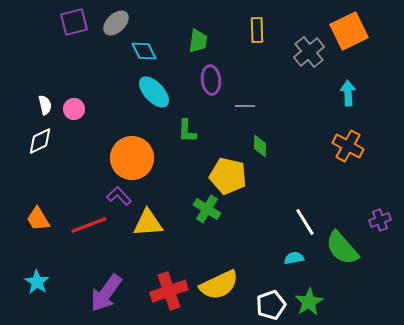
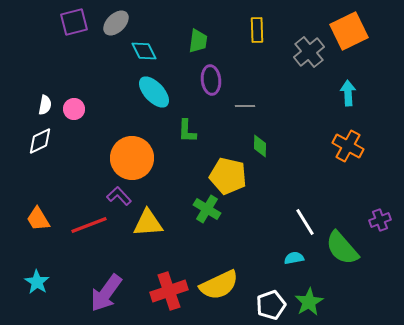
white semicircle: rotated 24 degrees clockwise
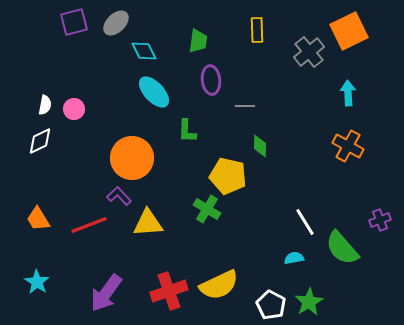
white pentagon: rotated 24 degrees counterclockwise
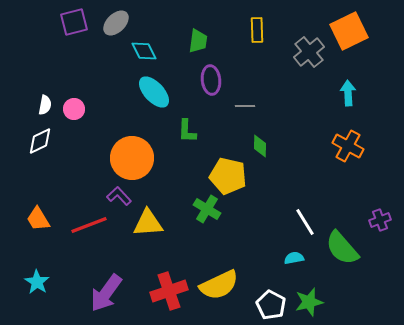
green star: rotated 16 degrees clockwise
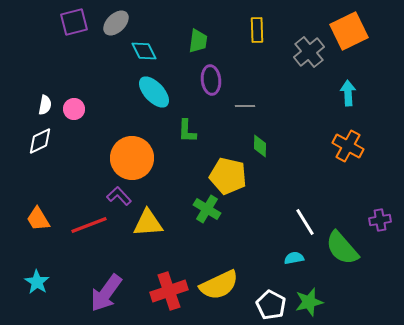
purple cross: rotated 10 degrees clockwise
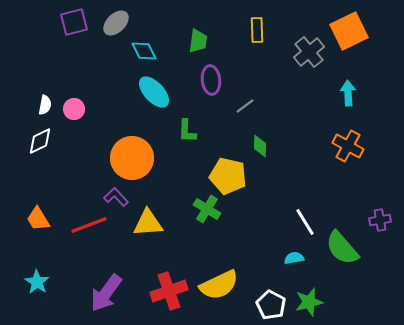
gray line: rotated 36 degrees counterclockwise
purple L-shape: moved 3 px left, 1 px down
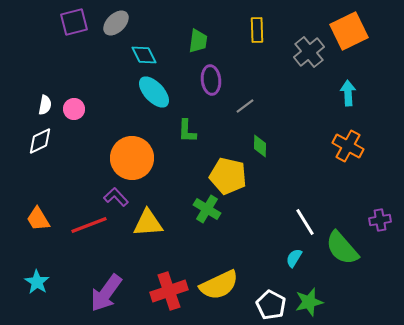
cyan diamond: moved 4 px down
cyan semicircle: rotated 48 degrees counterclockwise
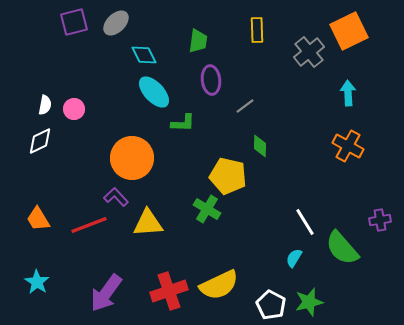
green L-shape: moved 4 px left, 8 px up; rotated 90 degrees counterclockwise
